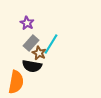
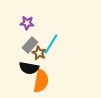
purple star: rotated 24 degrees counterclockwise
gray rectangle: moved 1 px left, 2 px down
black semicircle: moved 3 px left, 2 px down
orange semicircle: moved 25 px right, 1 px up
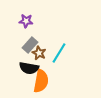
purple star: moved 1 px left, 2 px up
cyan line: moved 8 px right, 9 px down
